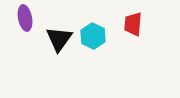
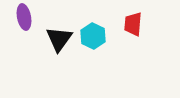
purple ellipse: moved 1 px left, 1 px up
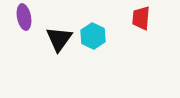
red trapezoid: moved 8 px right, 6 px up
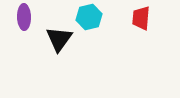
purple ellipse: rotated 10 degrees clockwise
cyan hexagon: moved 4 px left, 19 px up; rotated 20 degrees clockwise
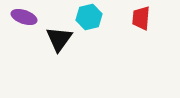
purple ellipse: rotated 70 degrees counterclockwise
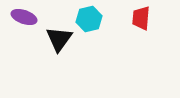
cyan hexagon: moved 2 px down
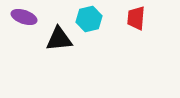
red trapezoid: moved 5 px left
black triangle: rotated 48 degrees clockwise
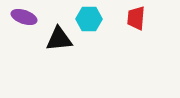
cyan hexagon: rotated 15 degrees clockwise
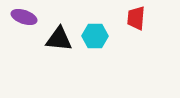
cyan hexagon: moved 6 px right, 17 px down
black triangle: rotated 12 degrees clockwise
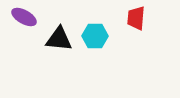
purple ellipse: rotated 10 degrees clockwise
